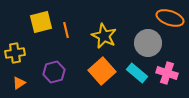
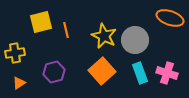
gray circle: moved 13 px left, 3 px up
cyan rectangle: moved 3 px right; rotated 30 degrees clockwise
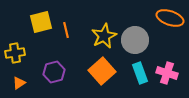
yellow star: rotated 20 degrees clockwise
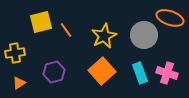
orange line: rotated 21 degrees counterclockwise
gray circle: moved 9 px right, 5 px up
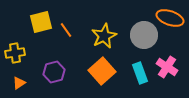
pink cross: moved 6 px up; rotated 15 degrees clockwise
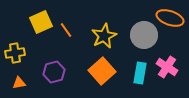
yellow square: rotated 10 degrees counterclockwise
cyan rectangle: rotated 30 degrees clockwise
orange triangle: rotated 24 degrees clockwise
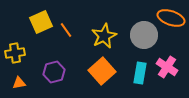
orange ellipse: moved 1 px right
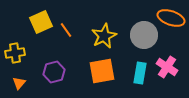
orange square: rotated 32 degrees clockwise
orange triangle: rotated 40 degrees counterclockwise
